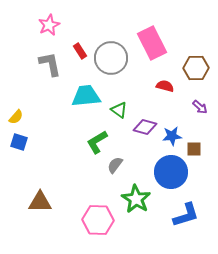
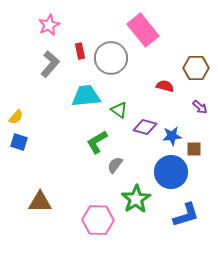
pink rectangle: moved 9 px left, 13 px up; rotated 12 degrees counterclockwise
red rectangle: rotated 21 degrees clockwise
gray L-shape: rotated 52 degrees clockwise
green star: rotated 8 degrees clockwise
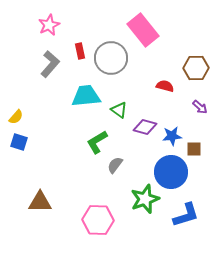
green star: moved 9 px right; rotated 12 degrees clockwise
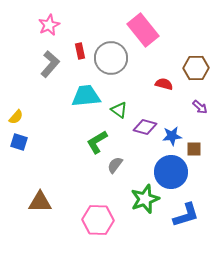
red semicircle: moved 1 px left, 2 px up
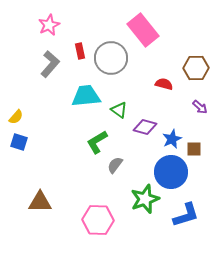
blue star: moved 3 px down; rotated 18 degrees counterclockwise
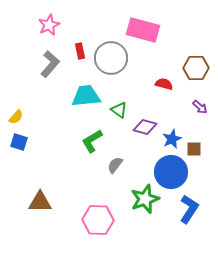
pink rectangle: rotated 36 degrees counterclockwise
green L-shape: moved 5 px left, 1 px up
blue L-shape: moved 3 px right, 6 px up; rotated 40 degrees counterclockwise
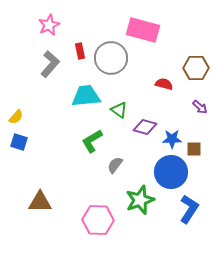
blue star: rotated 24 degrees clockwise
green star: moved 5 px left, 1 px down
